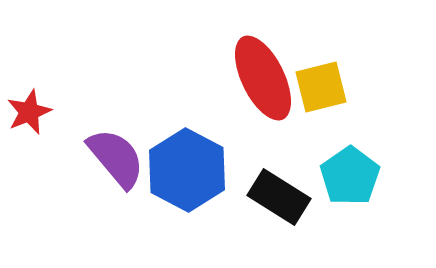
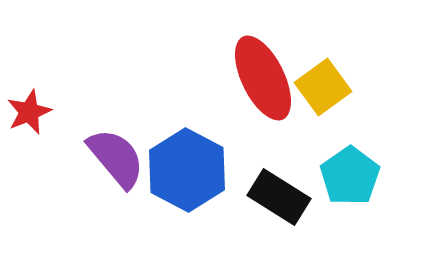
yellow square: moved 2 px right; rotated 22 degrees counterclockwise
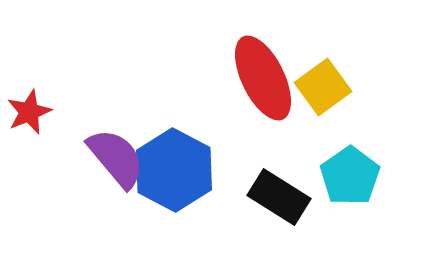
blue hexagon: moved 13 px left
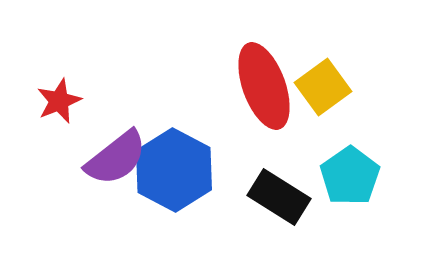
red ellipse: moved 1 px right, 8 px down; rotated 6 degrees clockwise
red star: moved 30 px right, 11 px up
purple semicircle: rotated 92 degrees clockwise
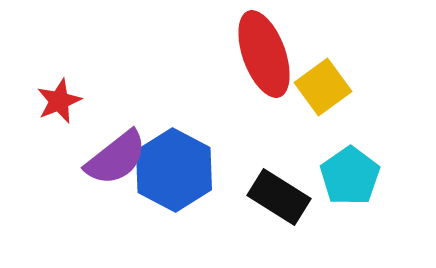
red ellipse: moved 32 px up
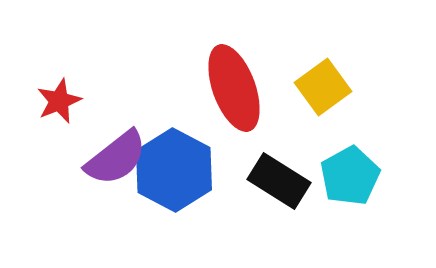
red ellipse: moved 30 px left, 34 px down
cyan pentagon: rotated 6 degrees clockwise
black rectangle: moved 16 px up
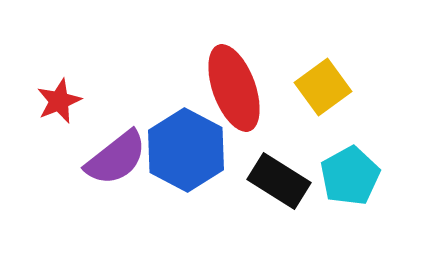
blue hexagon: moved 12 px right, 20 px up
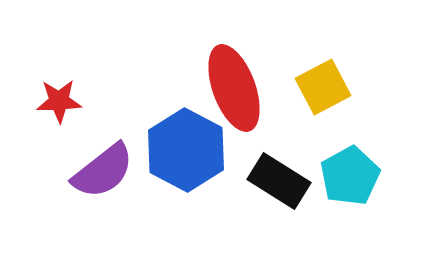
yellow square: rotated 8 degrees clockwise
red star: rotated 21 degrees clockwise
purple semicircle: moved 13 px left, 13 px down
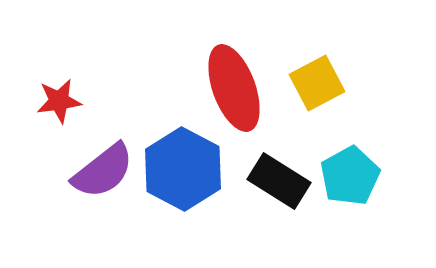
yellow square: moved 6 px left, 4 px up
red star: rotated 6 degrees counterclockwise
blue hexagon: moved 3 px left, 19 px down
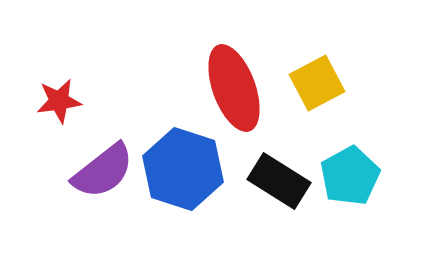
blue hexagon: rotated 10 degrees counterclockwise
